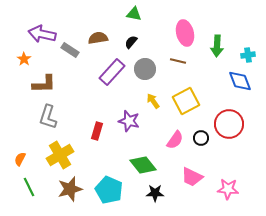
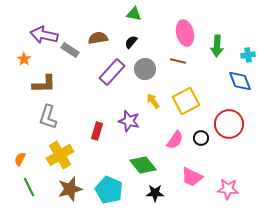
purple arrow: moved 2 px right, 1 px down
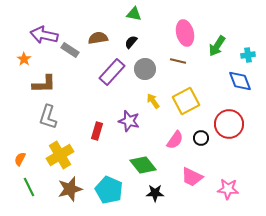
green arrow: rotated 30 degrees clockwise
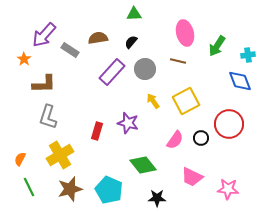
green triangle: rotated 14 degrees counterclockwise
purple arrow: rotated 60 degrees counterclockwise
purple star: moved 1 px left, 2 px down
black star: moved 2 px right, 5 px down
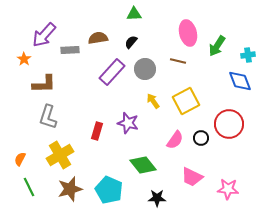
pink ellipse: moved 3 px right
gray rectangle: rotated 36 degrees counterclockwise
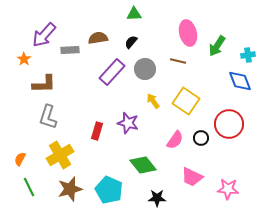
yellow square: rotated 28 degrees counterclockwise
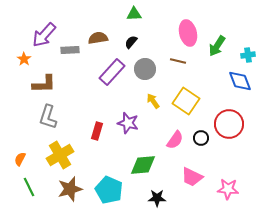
green diamond: rotated 56 degrees counterclockwise
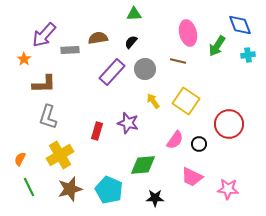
blue diamond: moved 56 px up
black circle: moved 2 px left, 6 px down
black star: moved 2 px left
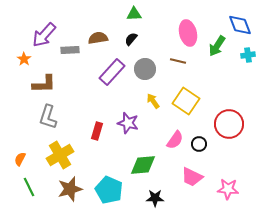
black semicircle: moved 3 px up
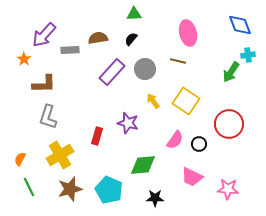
green arrow: moved 14 px right, 26 px down
red rectangle: moved 5 px down
